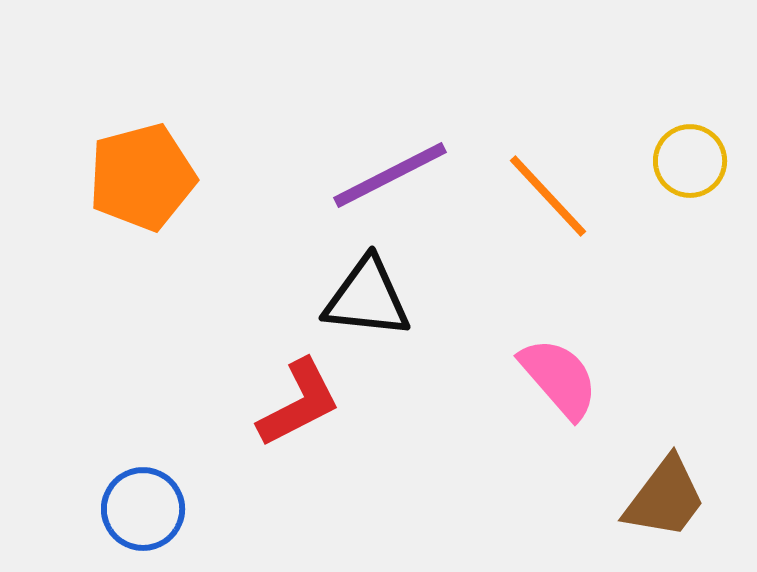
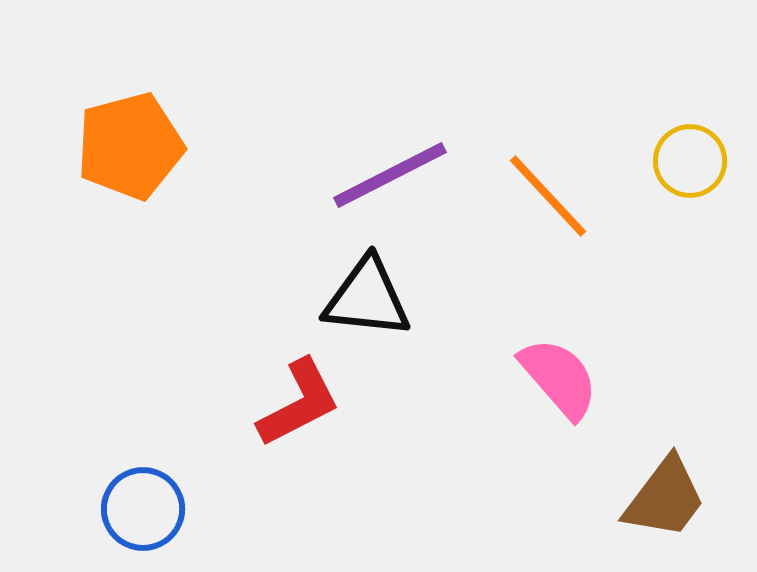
orange pentagon: moved 12 px left, 31 px up
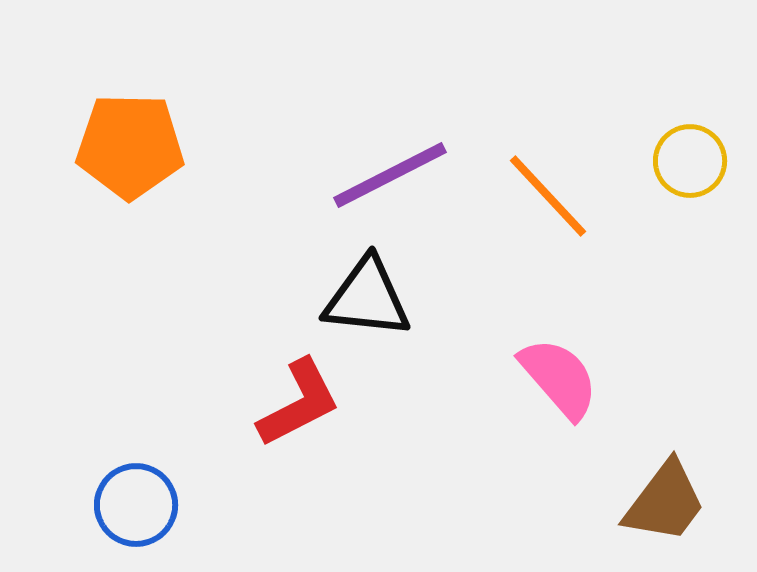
orange pentagon: rotated 16 degrees clockwise
brown trapezoid: moved 4 px down
blue circle: moved 7 px left, 4 px up
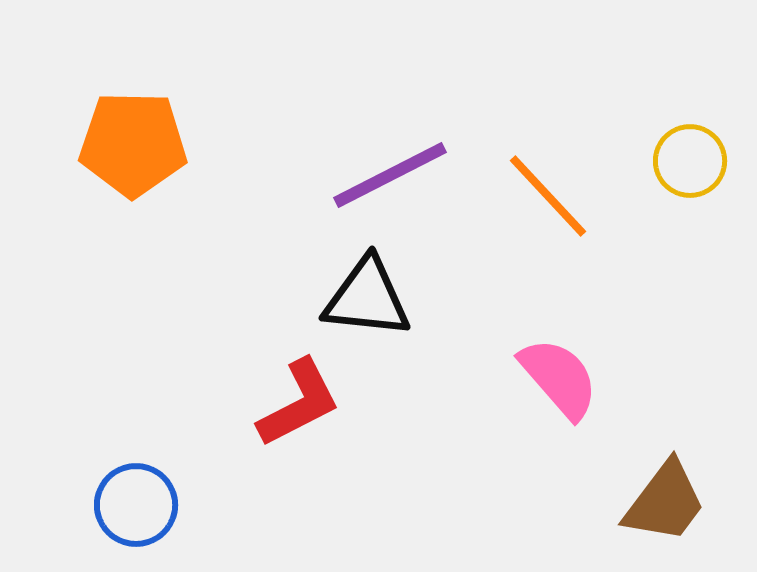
orange pentagon: moved 3 px right, 2 px up
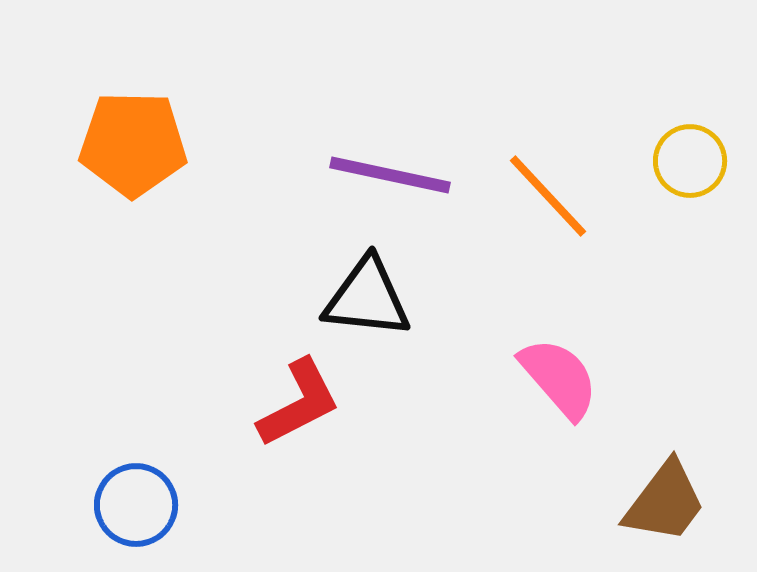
purple line: rotated 39 degrees clockwise
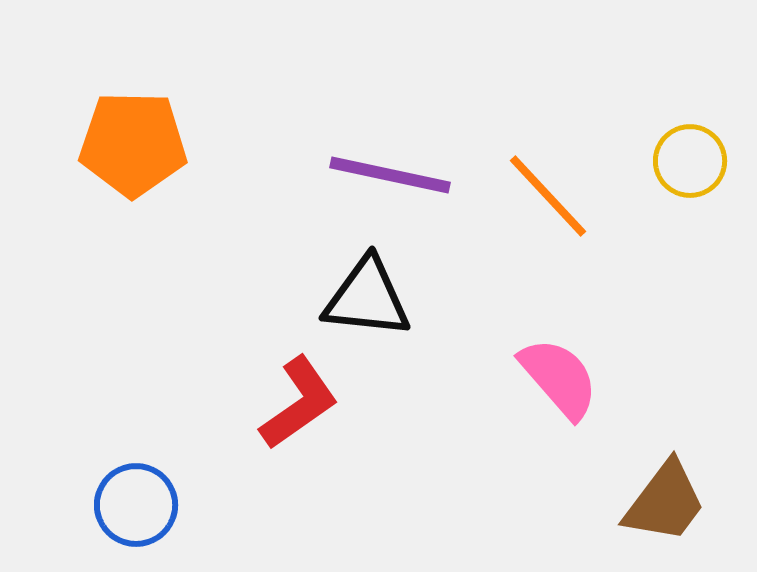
red L-shape: rotated 8 degrees counterclockwise
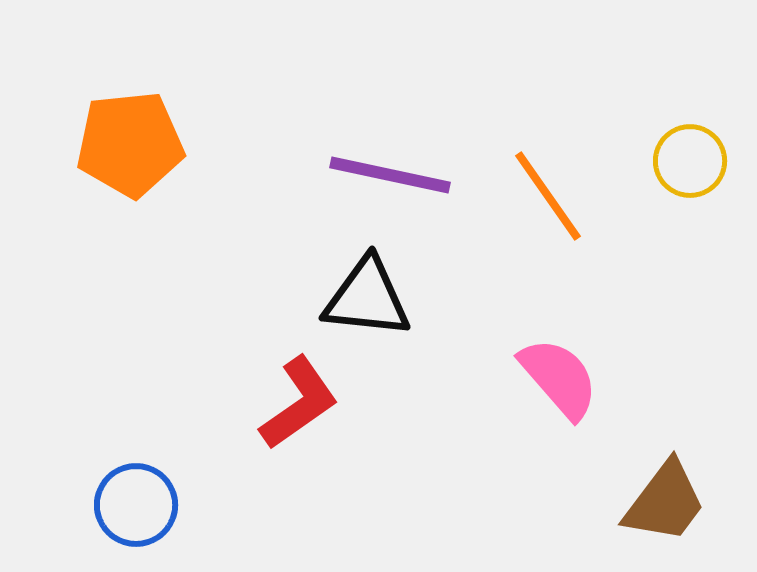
orange pentagon: moved 3 px left; rotated 7 degrees counterclockwise
orange line: rotated 8 degrees clockwise
